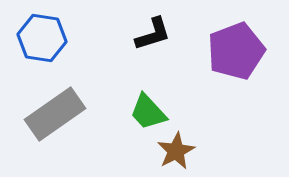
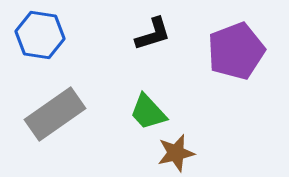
blue hexagon: moved 2 px left, 3 px up
brown star: moved 2 px down; rotated 15 degrees clockwise
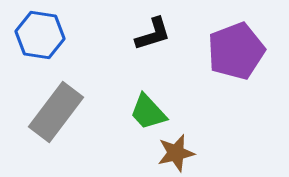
gray rectangle: moved 1 px right, 2 px up; rotated 18 degrees counterclockwise
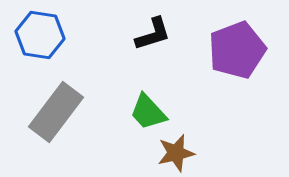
purple pentagon: moved 1 px right, 1 px up
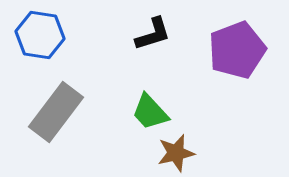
green trapezoid: moved 2 px right
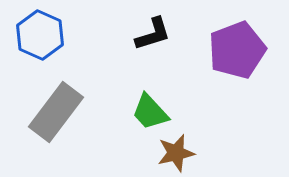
blue hexagon: rotated 15 degrees clockwise
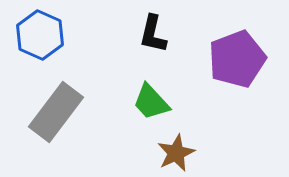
black L-shape: rotated 120 degrees clockwise
purple pentagon: moved 9 px down
green trapezoid: moved 1 px right, 10 px up
brown star: rotated 12 degrees counterclockwise
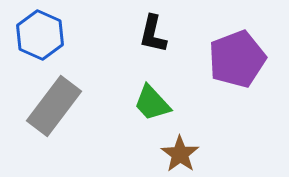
green trapezoid: moved 1 px right, 1 px down
gray rectangle: moved 2 px left, 6 px up
brown star: moved 4 px right, 1 px down; rotated 12 degrees counterclockwise
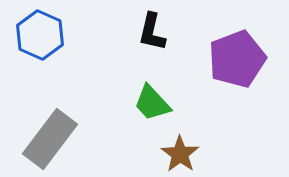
black L-shape: moved 1 px left, 2 px up
gray rectangle: moved 4 px left, 33 px down
